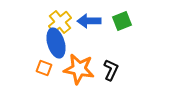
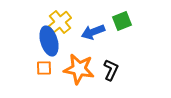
blue arrow: moved 4 px right, 11 px down; rotated 20 degrees counterclockwise
blue ellipse: moved 7 px left, 2 px up
orange square: rotated 21 degrees counterclockwise
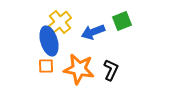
orange square: moved 2 px right, 2 px up
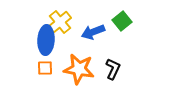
green square: rotated 18 degrees counterclockwise
blue ellipse: moved 3 px left, 1 px up; rotated 20 degrees clockwise
orange square: moved 1 px left, 2 px down
black L-shape: moved 2 px right, 1 px up
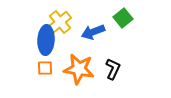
green square: moved 1 px right, 3 px up
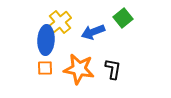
black L-shape: rotated 15 degrees counterclockwise
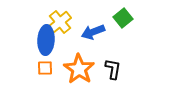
orange star: rotated 24 degrees clockwise
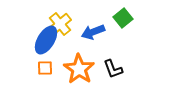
yellow cross: moved 2 px down
blue ellipse: rotated 28 degrees clockwise
black L-shape: rotated 150 degrees clockwise
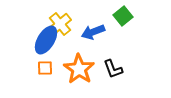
green square: moved 2 px up
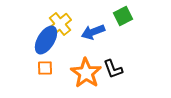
green square: rotated 12 degrees clockwise
orange star: moved 7 px right, 4 px down
